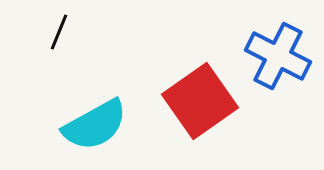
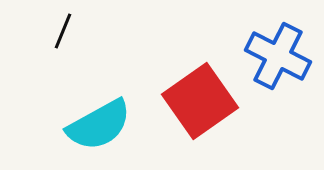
black line: moved 4 px right, 1 px up
cyan semicircle: moved 4 px right
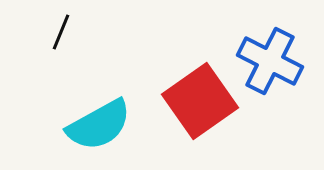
black line: moved 2 px left, 1 px down
blue cross: moved 8 px left, 5 px down
